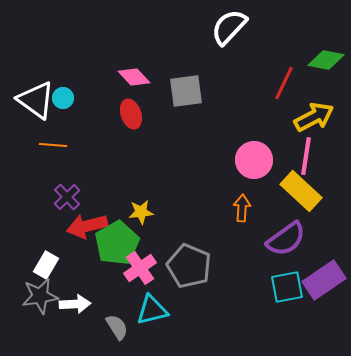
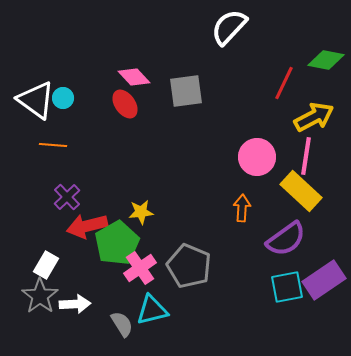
red ellipse: moved 6 px left, 10 px up; rotated 16 degrees counterclockwise
pink circle: moved 3 px right, 3 px up
gray star: rotated 27 degrees counterclockwise
gray semicircle: moved 5 px right, 3 px up
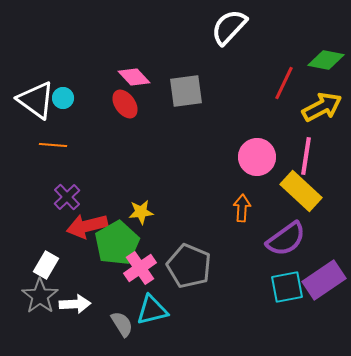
yellow arrow: moved 8 px right, 10 px up
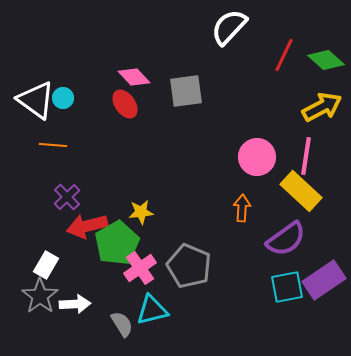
green diamond: rotated 30 degrees clockwise
red line: moved 28 px up
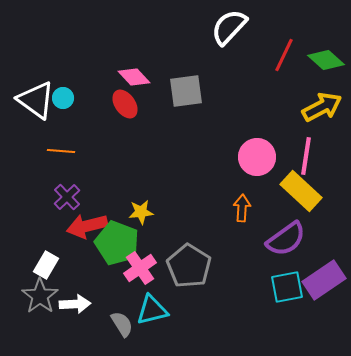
orange line: moved 8 px right, 6 px down
green pentagon: rotated 21 degrees counterclockwise
gray pentagon: rotated 9 degrees clockwise
